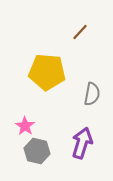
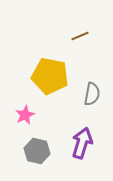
brown line: moved 4 px down; rotated 24 degrees clockwise
yellow pentagon: moved 3 px right, 4 px down; rotated 6 degrees clockwise
pink star: moved 11 px up; rotated 12 degrees clockwise
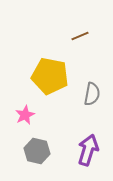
purple arrow: moved 6 px right, 7 px down
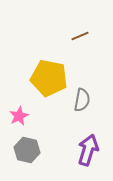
yellow pentagon: moved 1 px left, 2 px down
gray semicircle: moved 10 px left, 6 px down
pink star: moved 6 px left, 1 px down
gray hexagon: moved 10 px left, 1 px up
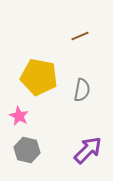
yellow pentagon: moved 10 px left, 1 px up
gray semicircle: moved 10 px up
pink star: rotated 18 degrees counterclockwise
purple arrow: rotated 28 degrees clockwise
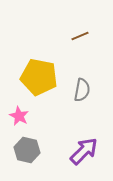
purple arrow: moved 4 px left, 1 px down
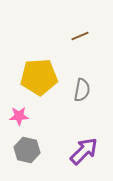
yellow pentagon: rotated 15 degrees counterclockwise
pink star: rotated 30 degrees counterclockwise
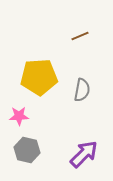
purple arrow: moved 3 px down
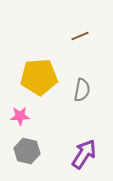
pink star: moved 1 px right
gray hexagon: moved 1 px down
purple arrow: rotated 12 degrees counterclockwise
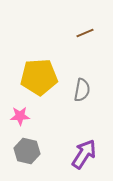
brown line: moved 5 px right, 3 px up
